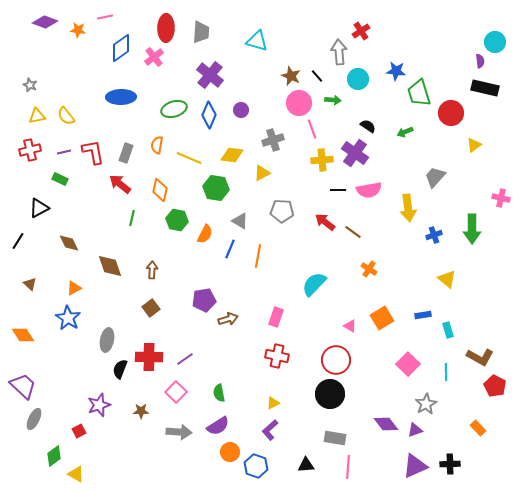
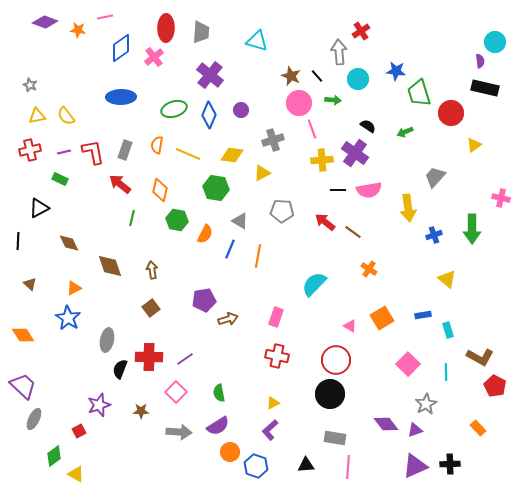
gray rectangle at (126, 153): moved 1 px left, 3 px up
yellow line at (189, 158): moved 1 px left, 4 px up
black line at (18, 241): rotated 30 degrees counterclockwise
brown arrow at (152, 270): rotated 12 degrees counterclockwise
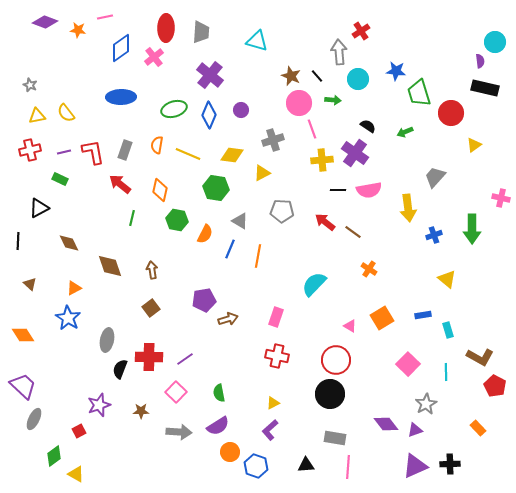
yellow semicircle at (66, 116): moved 3 px up
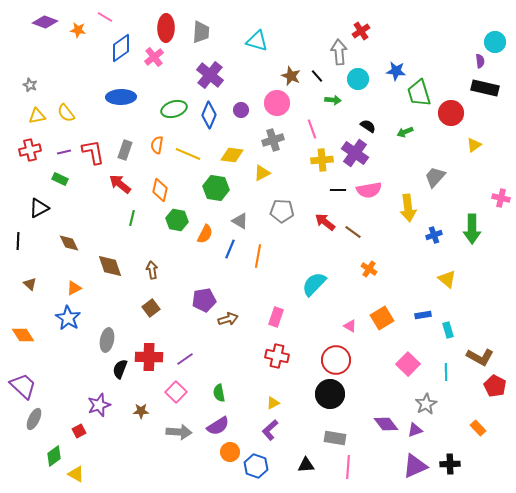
pink line at (105, 17): rotated 42 degrees clockwise
pink circle at (299, 103): moved 22 px left
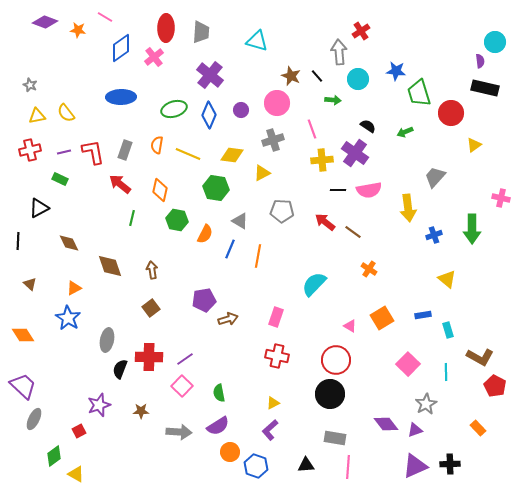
pink square at (176, 392): moved 6 px right, 6 px up
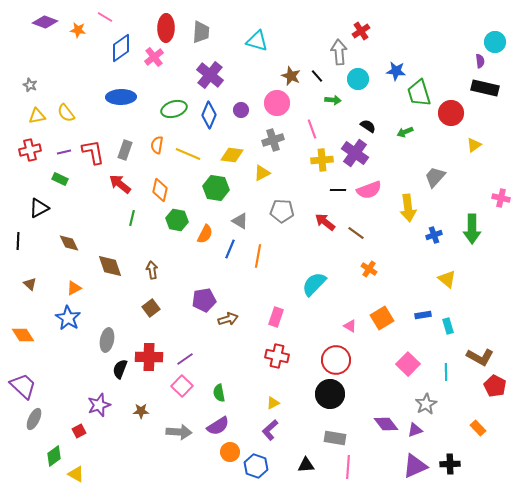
pink semicircle at (369, 190): rotated 10 degrees counterclockwise
brown line at (353, 232): moved 3 px right, 1 px down
cyan rectangle at (448, 330): moved 4 px up
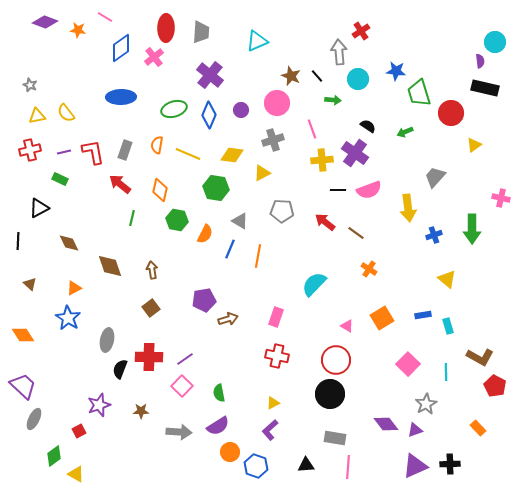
cyan triangle at (257, 41): rotated 40 degrees counterclockwise
pink triangle at (350, 326): moved 3 px left
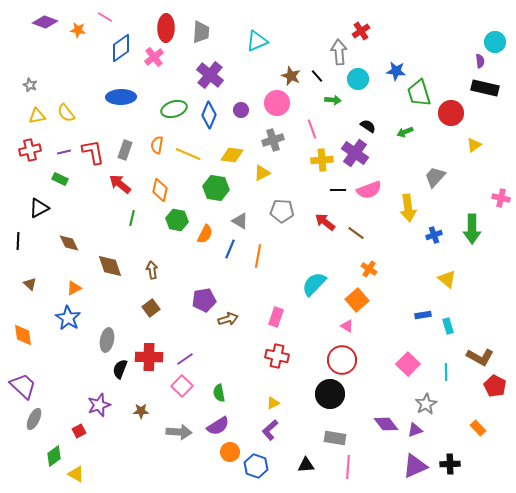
orange square at (382, 318): moved 25 px left, 18 px up; rotated 10 degrees counterclockwise
orange diamond at (23, 335): rotated 25 degrees clockwise
red circle at (336, 360): moved 6 px right
